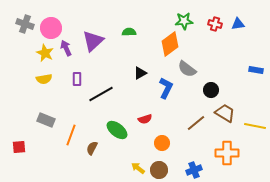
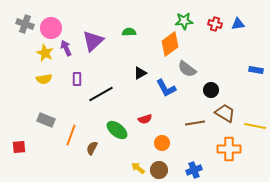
blue L-shape: rotated 125 degrees clockwise
brown line: moved 1 px left; rotated 30 degrees clockwise
orange cross: moved 2 px right, 4 px up
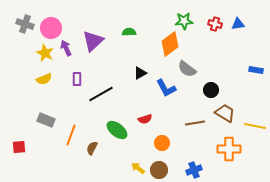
yellow semicircle: rotated 14 degrees counterclockwise
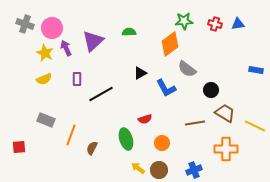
pink circle: moved 1 px right
yellow line: rotated 15 degrees clockwise
green ellipse: moved 9 px right, 9 px down; rotated 35 degrees clockwise
orange cross: moved 3 px left
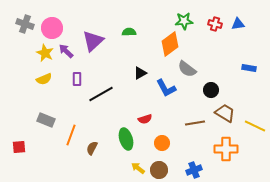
purple arrow: moved 3 px down; rotated 21 degrees counterclockwise
blue rectangle: moved 7 px left, 2 px up
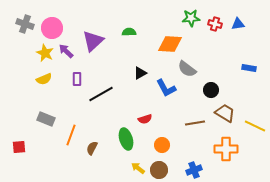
green star: moved 7 px right, 3 px up
orange diamond: rotated 40 degrees clockwise
gray rectangle: moved 1 px up
orange circle: moved 2 px down
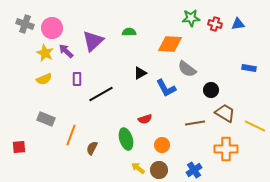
blue cross: rotated 14 degrees counterclockwise
